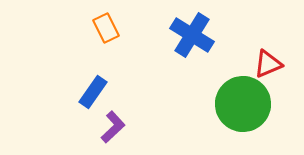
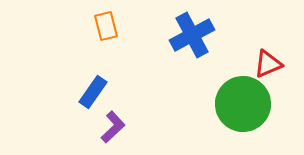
orange rectangle: moved 2 px up; rotated 12 degrees clockwise
blue cross: rotated 30 degrees clockwise
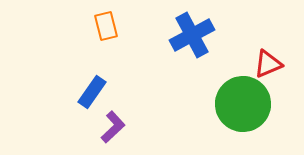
blue rectangle: moved 1 px left
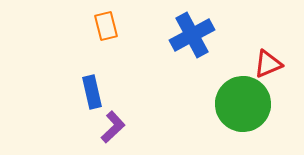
blue rectangle: rotated 48 degrees counterclockwise
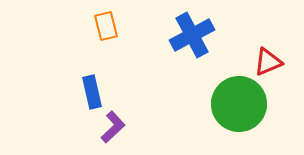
red triangle: moved 2 px up
green circle: moved 4 px left
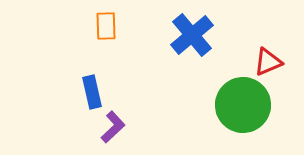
orange rectangle: rotated 12 degrees clockwise
blue cross: rotated 12 degrees counterclockwise
green circle: moved 4 px right, 1 px down
